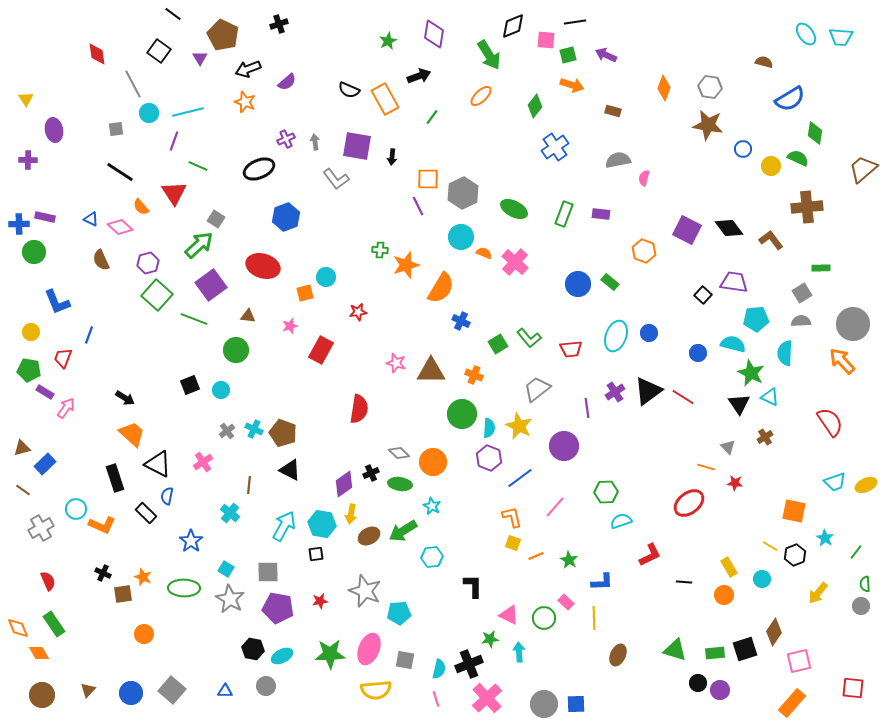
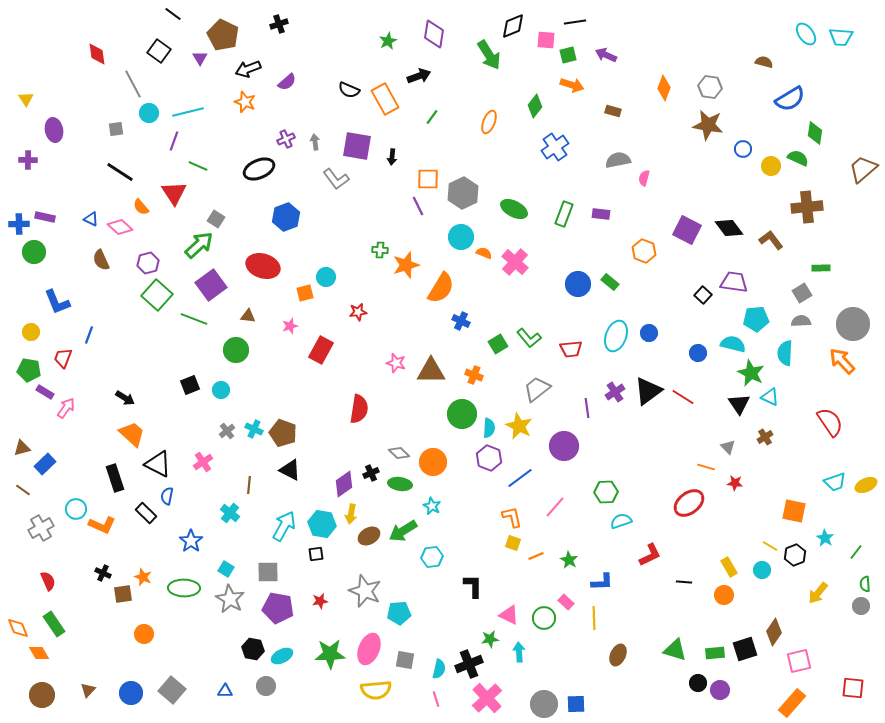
orange ellipse at (481, 96): moved 8 px right, 26 px down; rotated 25 degrees counterclockwise
cyan circle at (762, 579): moved 9 px up
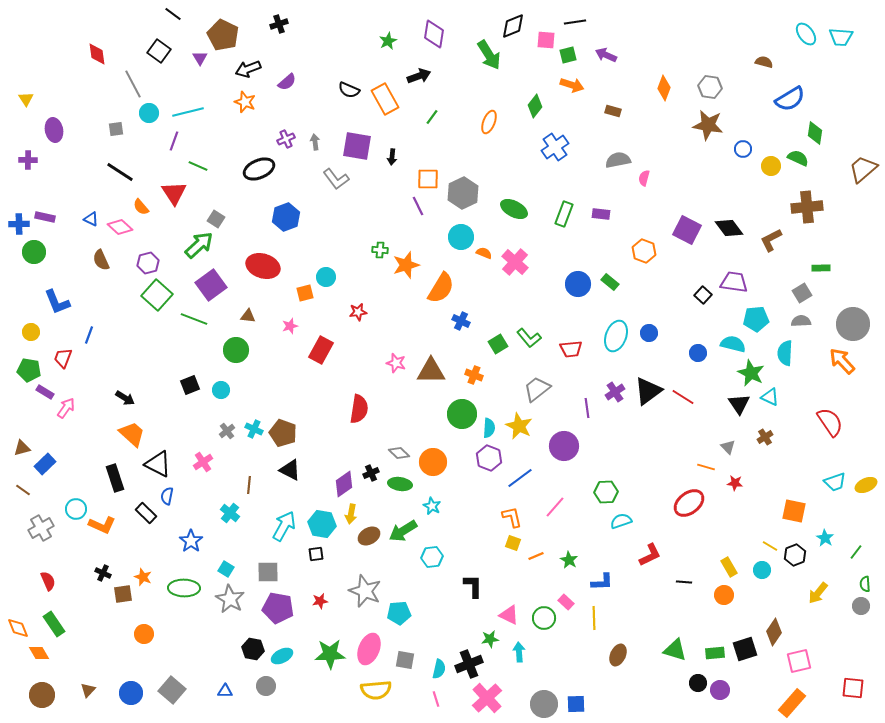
brown L-shape at (771, 240): rotated 80 degrees counterclockwise
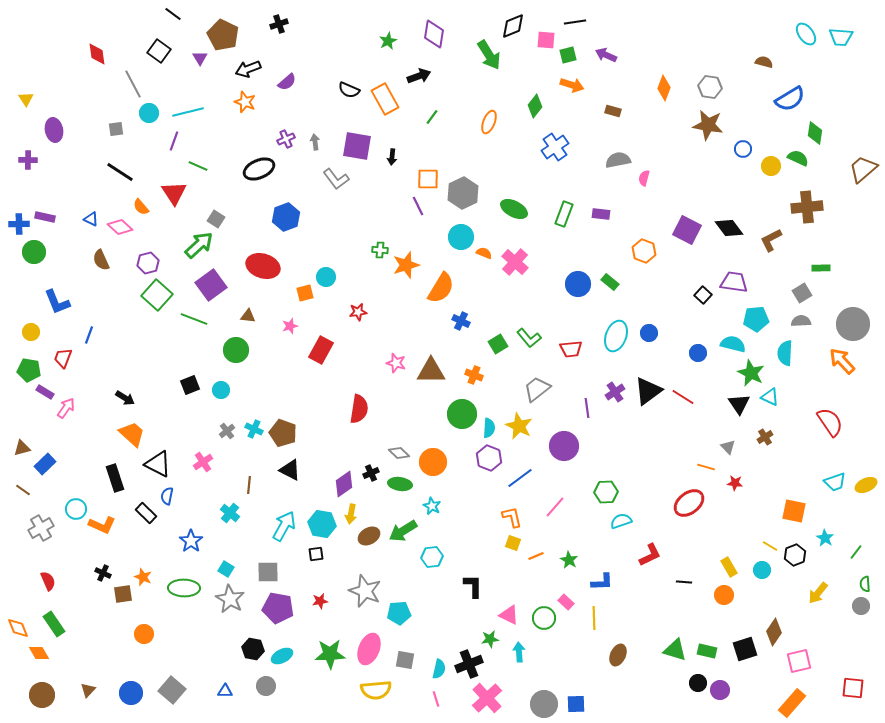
green rectangle at (715, 653): moved 8 px left, 2 px up; rotated 18 degrees clockwise
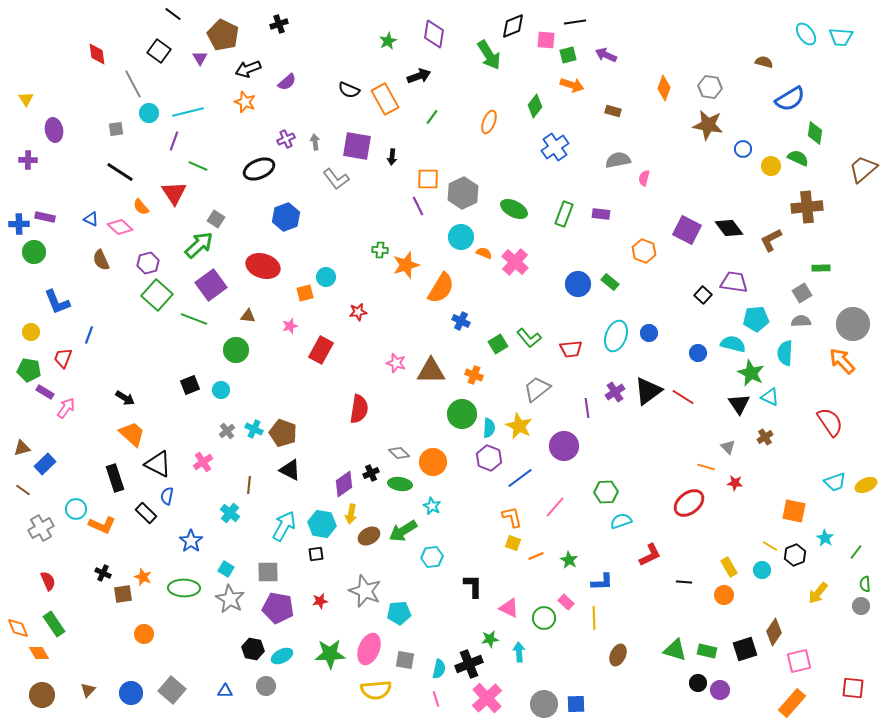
pink triangle at (509, 615): moved 7 px up
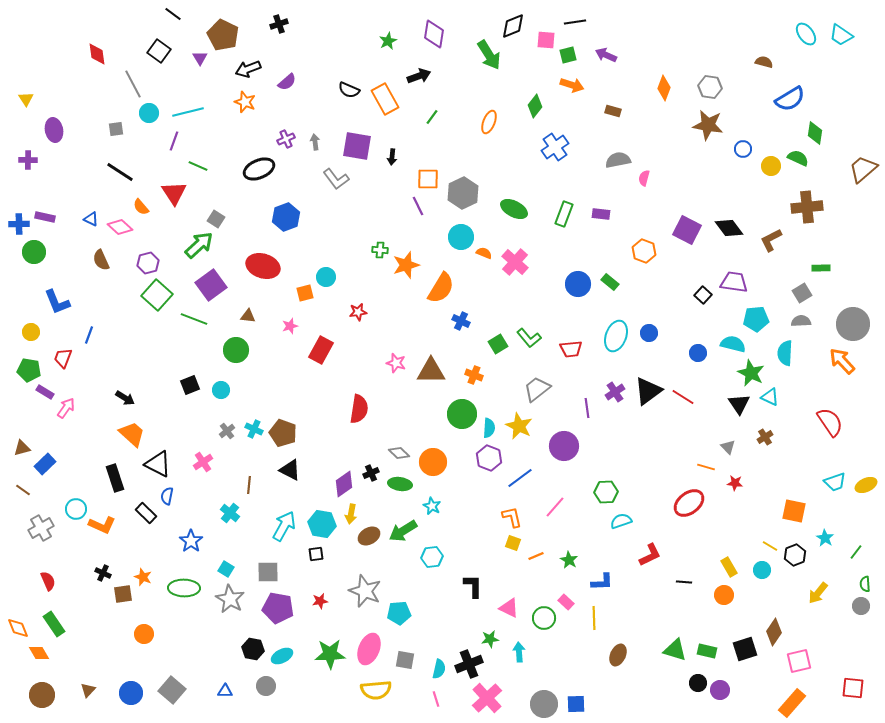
cyan trapezoid at (841, 37): moved 2 px up; rotated 30 degrees clockwise
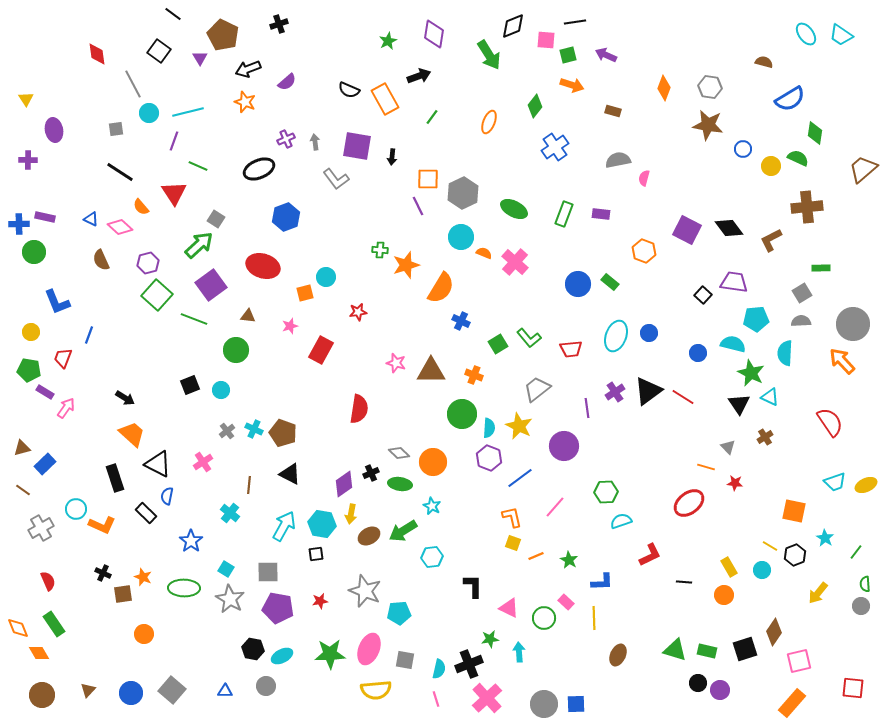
black triangle at (290, 470): moved 4 px down
